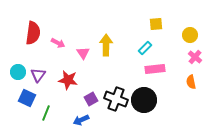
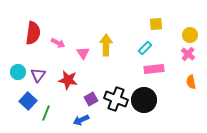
pink cross: moved 7 px left, 3 px up
pink rectangle: moved 1 px left
blue square: moved 1 px right, 3 px down; rotated 18 degrees clockwise
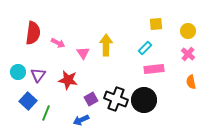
yellow circle: moved 2 px left, 4 px up
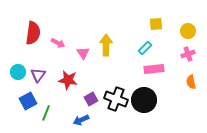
pink cross: rotated 32 degrees clockwise
blue square: rotated 18 degrees clockwise
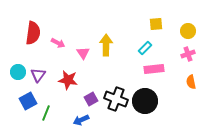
black circle: moved 1 px right, 1 px down
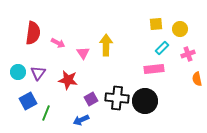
yellow circle: moved 8 px left, 2 px up
cyan rectangle: moved 17 px right
purple triangle: moved 2 px up
orange semicircle: moved 6 px right, 3 px up
black cross: moved 1 px right, 1 px up; rotated 15 degrees counterclockwise
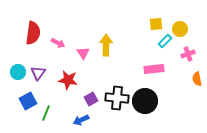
cyan rectangle: moved 3 px right, 7 px up
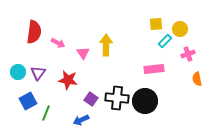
red semicircle: moved 1 px right, 1 px up
purple square: rotated 24 degrees counterclockwise
